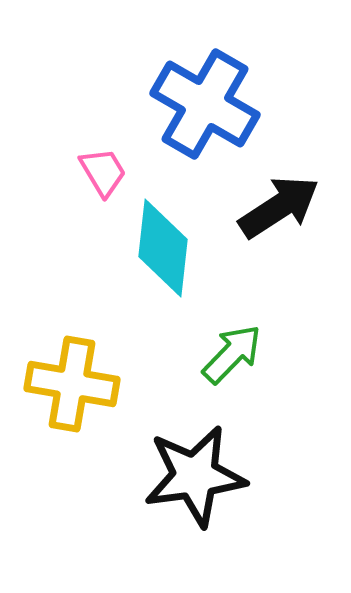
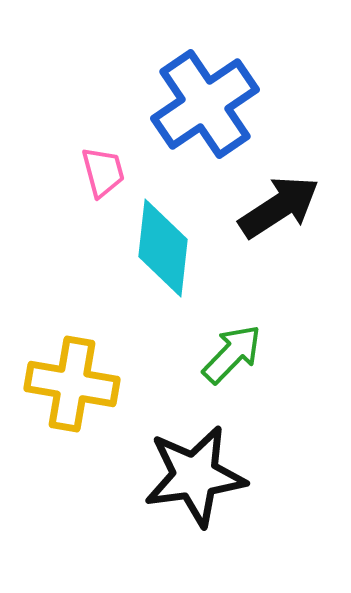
blue cross: rotated 26 degrees clockwise
pink trapezoid: rotated 16 degrees clockwise
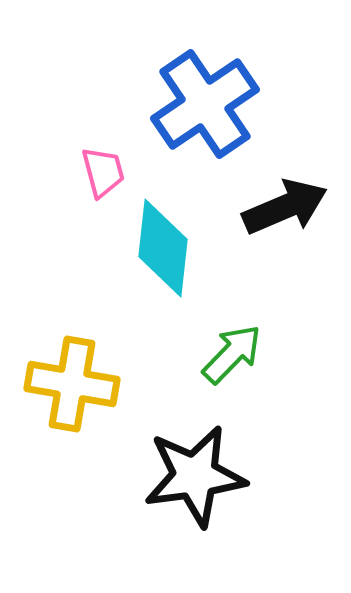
black arrow: moved 6 px right; rotated 10 degrees clockwise
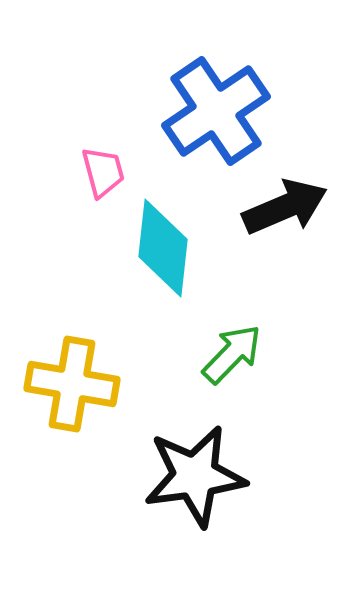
blue cross: moved 11 px right, 7 px down
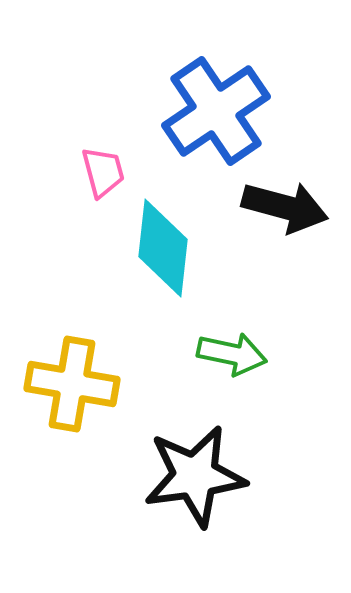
black arrow: rotated 38 degrees clockwise
green arrow: rotated 58 degrees clockwise
